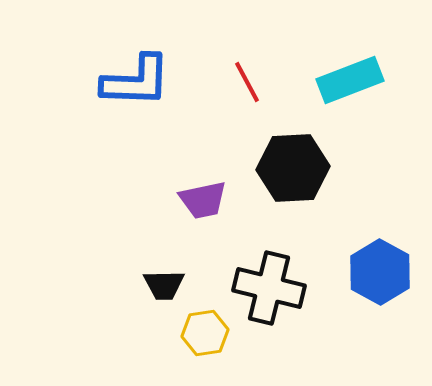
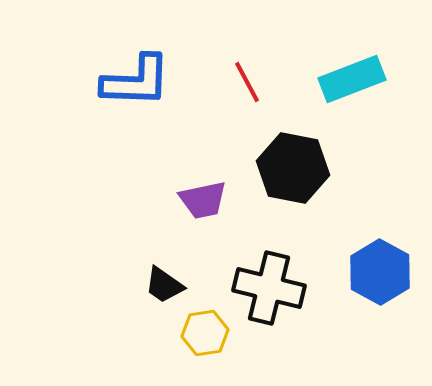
cyan rectangle: moved 2 px right, 1 px up
black hexagon: rotated 14 degrees clockwise
black trapezoid: rotated 36 degrees clockwise
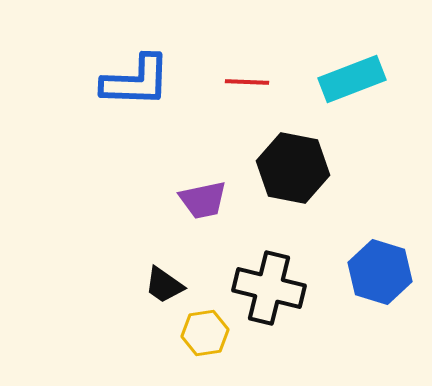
red line: rotated 60 degrees counterclockwise
blue hexagon: rotated 12 degrees counterclockwise
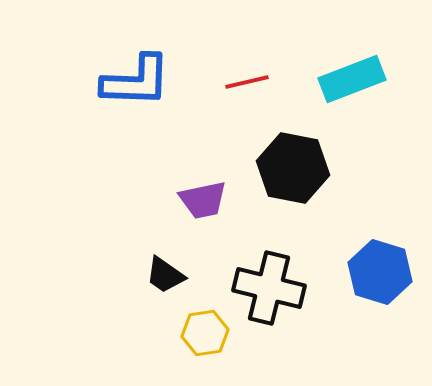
red line: rotated 15 degrees counterclockwise
black trapezoid: moved 1 px right, 10 px up
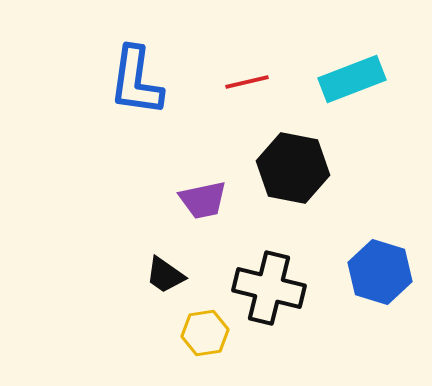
blue L-shape: rotated 96 degrees clockwise
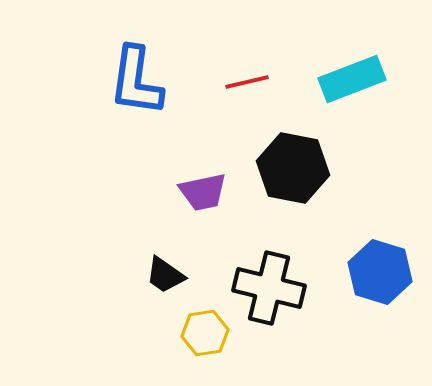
purple trapezoid: moved 8 px up
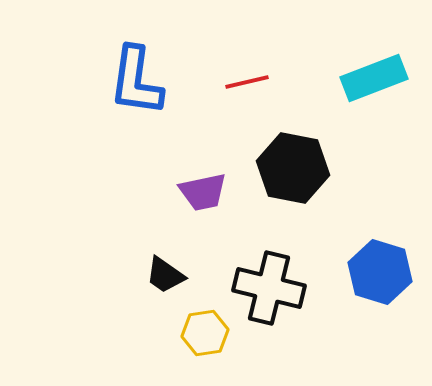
cyan rectangle: moved 22 px right, 1 px up
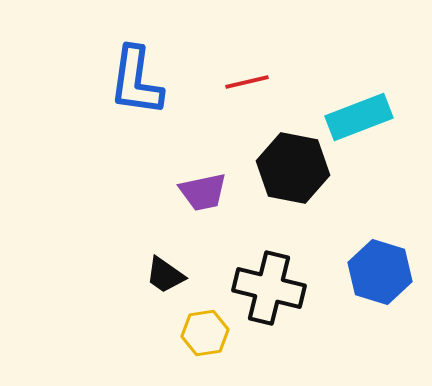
cyan rectangle: moved 15 px left, 39 px down
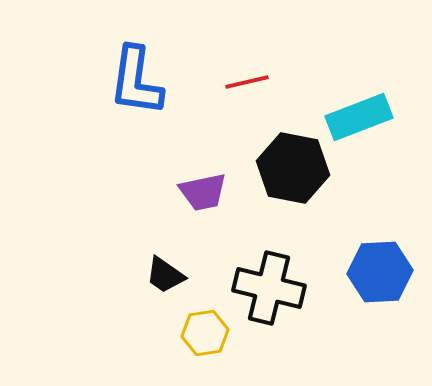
blue hexagon: rotated 20 degrees counterclockwise
